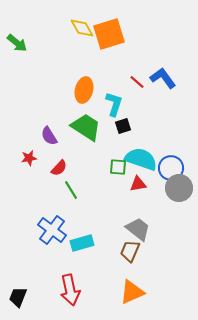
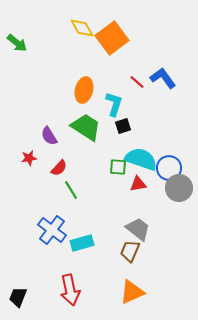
orange square: moved 3 px right, 4 px down; rotated 20 degrees counterclockwise
blue circle: moved 2 px left
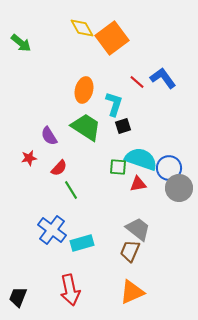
green arrow: moved 4 px right
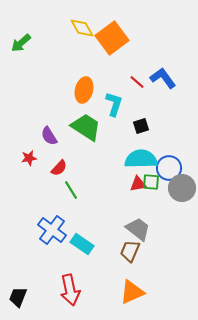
green arrow: rotated 100 degrees clockwise
black square: moved 18 px right
cyan semicircle: rotated 20 degrees counterclockwise
green square: moved 33 px right, 15 px down
gray circle: moved 3 px right
cyan rectangle: moved 1 px down; rotated 50 degrees clockwise
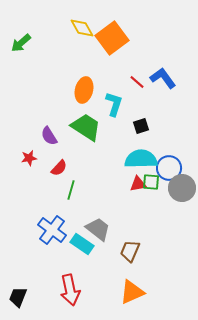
green line: rotated 48 degrees clockwise
gray trapezoid: moved 40 px left
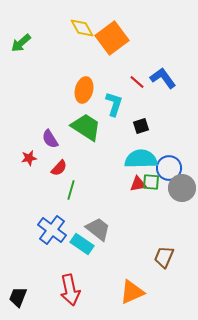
purple semicircle: moved 1 px right, 3 px down
brown trapezoid: moved 34 px right, 6 px down
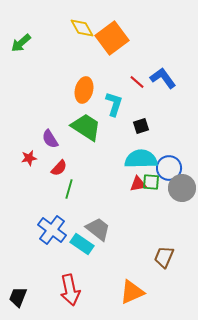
green line: moved 2 px left, 1 px up
